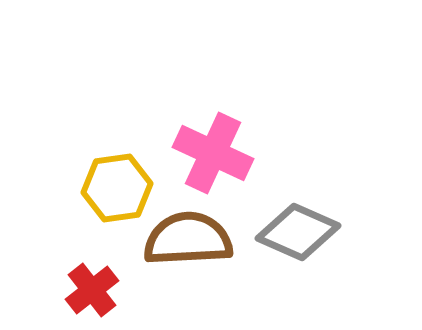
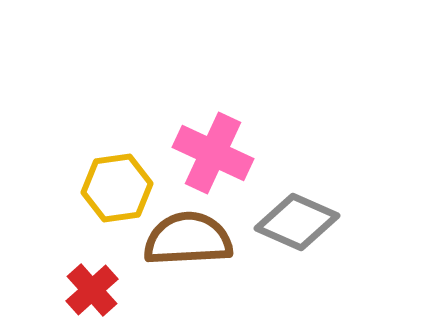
gray diamond: moved 1 px left, 10 px up
red cross: rotated 4 degrees counterclockwise
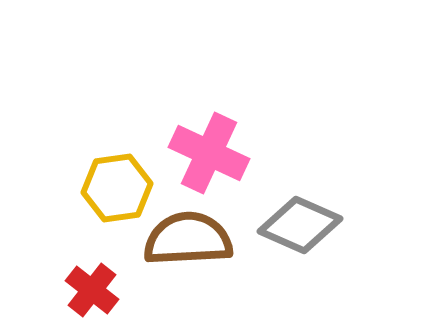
pink cross: moved 4 px left
gray diamond: moved 3 px right, 3 px down
red cross: rotated 10 degrees counterclockwise
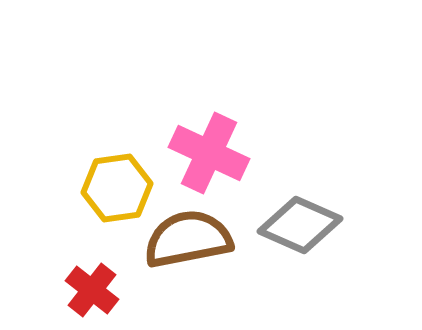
brown semicircle: rotated 8 degrees counterclockwise
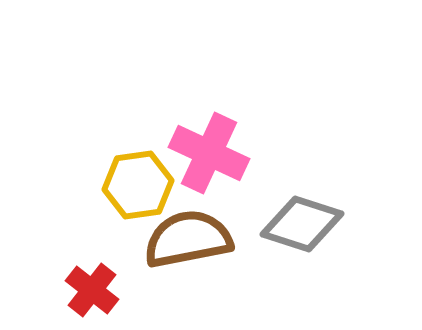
yellow hexagon: moved 21 px right, 3 px up
gray diamond: moved 2 px right, 1 px up; rotated 6 degrees counterclockwise
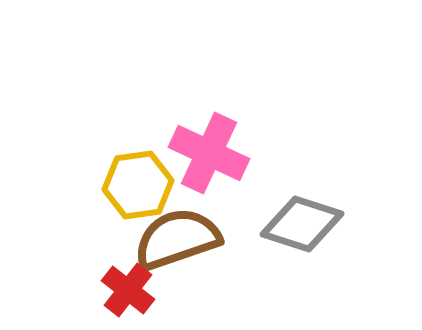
brown semicircle: moved 11 px left; rotated 8 degrees counterclockwise
red cross: moved 36 px right
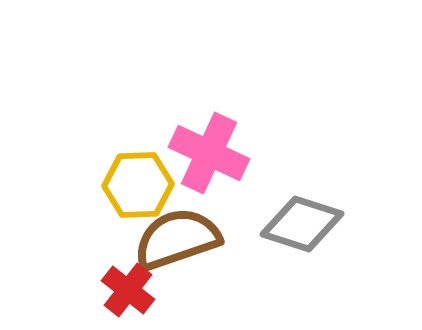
yellow hexagon: rotated 6 degrees clockwise
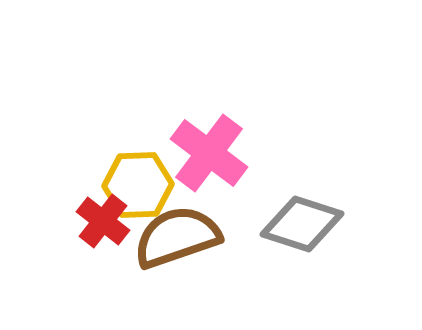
pink cross: rotated 12 degrees clockwise
brown semicircle: moved 2 px up
red cross: moved 25 px left, 69 px up
